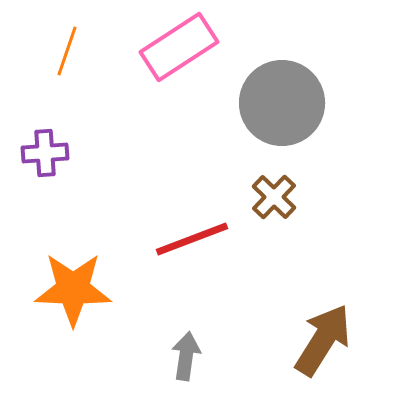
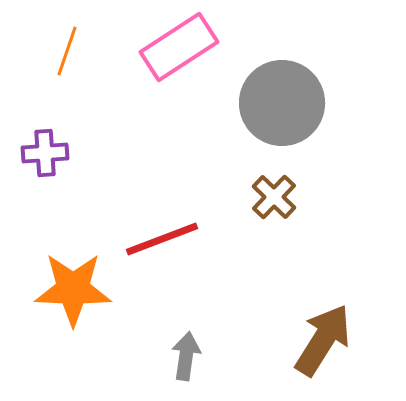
red line: moved 30 px left
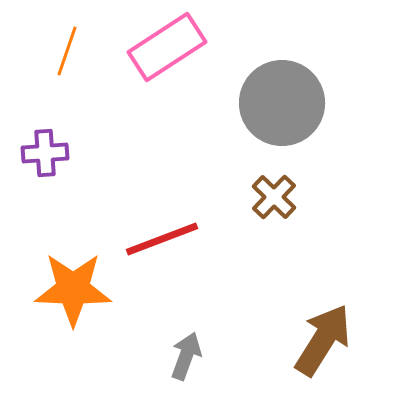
pink rectangle: moved 12 px left
gray arrow: rotated 12 degrees clockwise
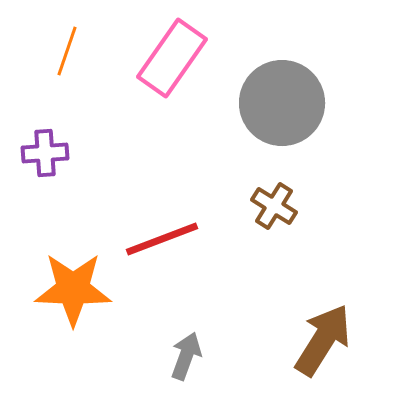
pink rectangle: moved 5 px right, 11 px down; rotated 22 degrees counterclockwise
brown cross: moved 9 px down; rotated 12 degrees counterclockwise
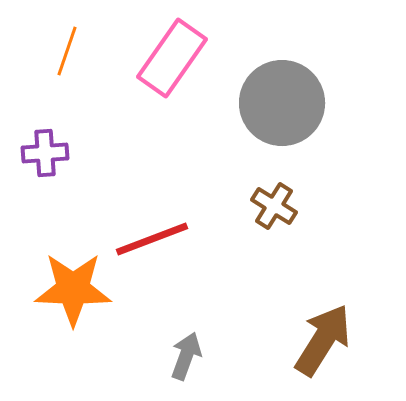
red line: moved 10 px left
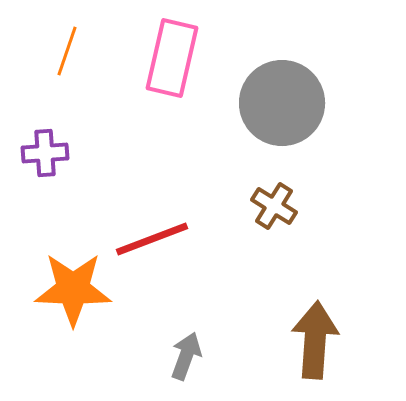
pink rectangle: rotated 22 degrees counterclockwise
brown arrow: moved 8 px left; rotated 28 degrees counterclockwise
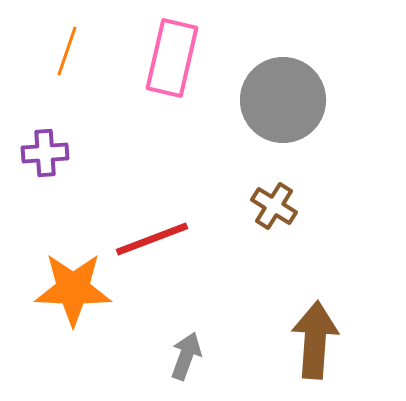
gray circle: moved 1 px right, 3 px up
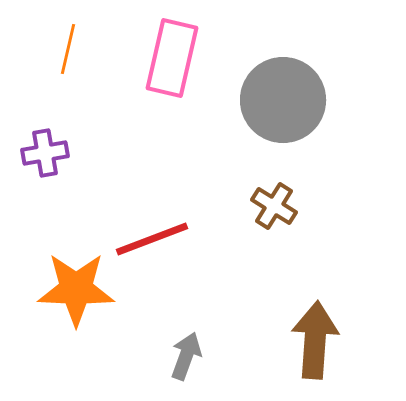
orange line: moved 1 px right, 2 px up; rotated 6 degrees counterclockwise
purple cross: rotated 6 degrees counterclockwise
orange star: moved 3 px right
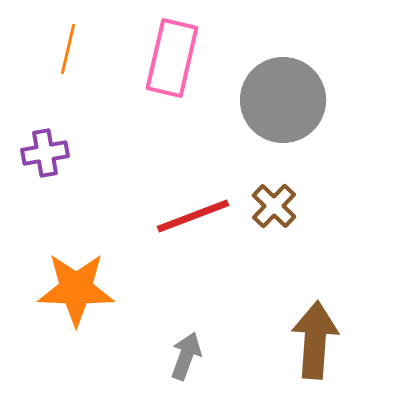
brown cross: rotated 12 degrees clockwise
red line: moved 41 px right, 23 px up
